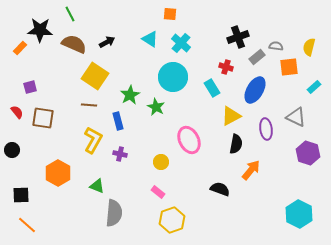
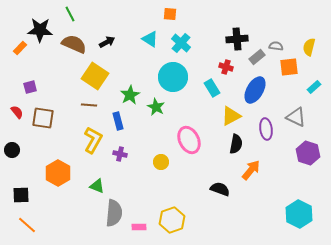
black cross at (238, 37): moved 1 px left, 2 px down; rotated 15 degrees clockwise
pink rectangle at (158, 192): moved 19 px left, 35 px down; rotated 40 degrees counterclockwise
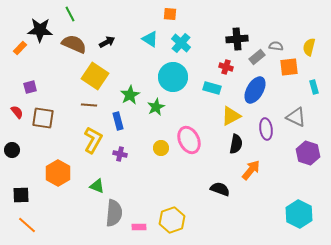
cyan rectangle at (314, 87): rotated 64 degrees counterclockwise
cyan rectangle at (212, 88): rotated 42 degrees counterclockwise
green star at (156, 107): rotated 18 degrees clockwise
yellow circle at (161, 162): moved 14 px up
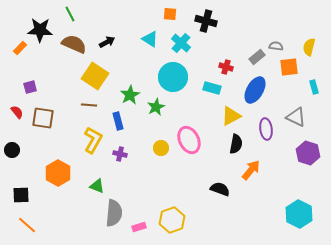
black cross at (237, 39): moved 31 px left, 18 px up; rotated 20 degrees clockwise
pink rectangle at (139, 227): rotated 16 degrees counterclockwise
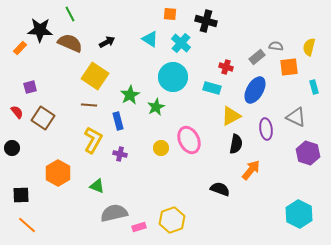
brown semicircle at (74, 44): moved 4 px left, 1 px up
brown square at (43, 118): rotated 25 degrees clockwise
black circle at (12, 150): moved 2 px up
gray semicircle at (114, 213): rotated 108 degrees counterclockwise
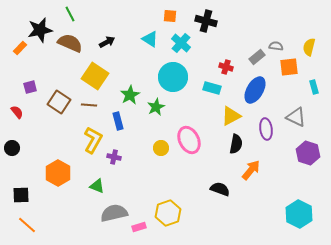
orange square at (170, 14): moved 2 px down
black star at (40, 30): rotated 15 degrees counterclockwise
brown square at (43, 118): moved 16 px right, 16 px up
purple cross at (120, 154): moved 6 px left, 3 px down
yellow hexagon at (172, 220): moved 4 px left, 7 px up
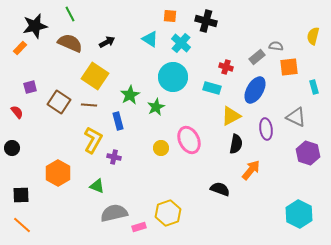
black star at (40, 30): moved 5 px left, 4 px up
yellow semicircle at (309, 47): moved 4 px right, 11 px up
orange line at (27, 225): moved 5 px left
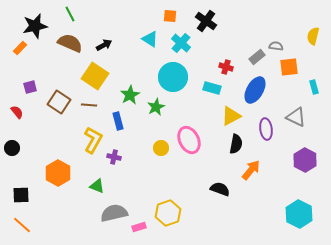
black cross at (206, 21): rotated 20 degrees clockwise
black arrow at (107, 42): moved 3 px left, 3 px down
purple hexagon at (308, 153): moved 3 px left, 7 px down; rotated 10 degrees clockwise
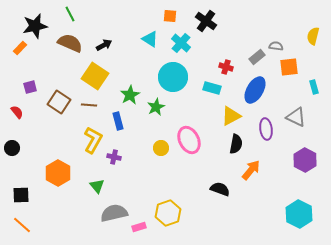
green triangle at (97, 186): rotated 28 degrees clockwise
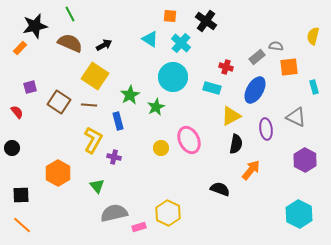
yellow hexagon at (168, 213): rotated 15 degrees counterclockwise
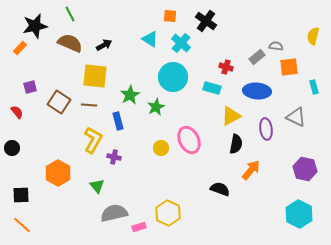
yellow square at (95, 76): rotated 28 degrees counterclockwise
blue ellipse at (255, 90): moved 2 px right, 1 px down; rotated 64 degrees clockwise
purple hexagon at (305, 160): moved 9 px down; rotated 15 degrees counterclockwise
